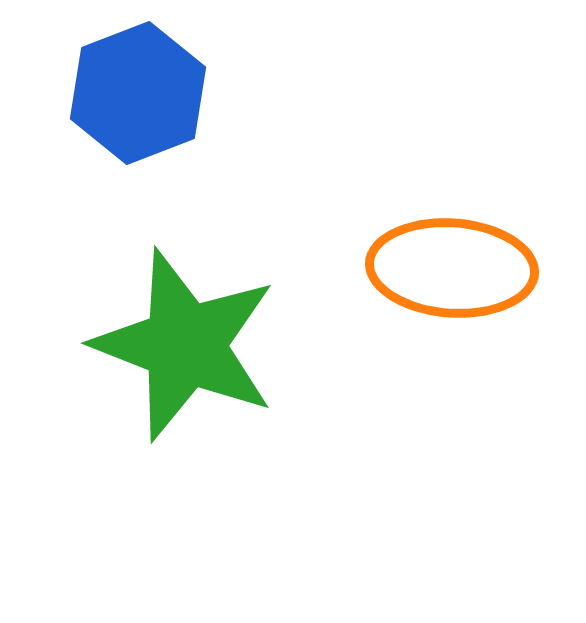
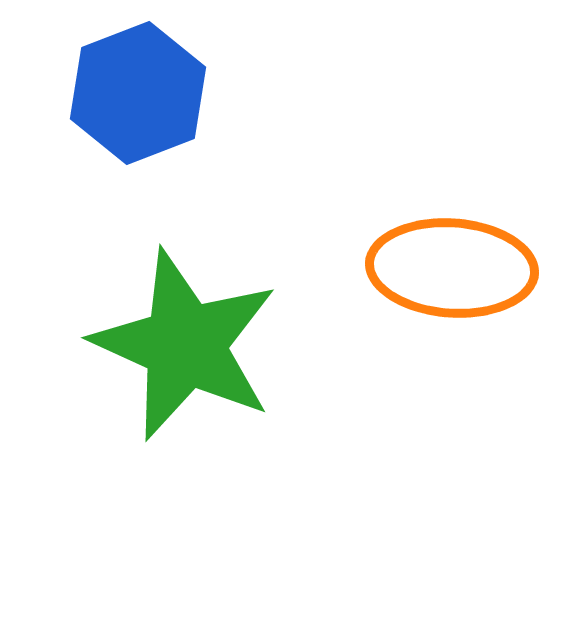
green star: rotated 3 degrees clockwise
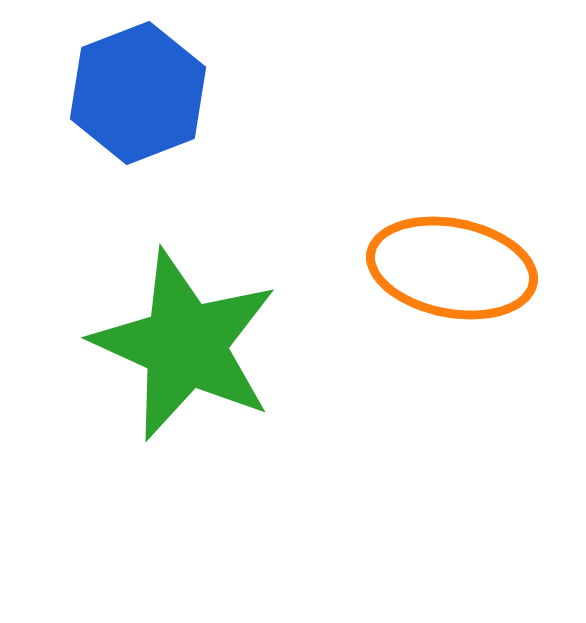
orange ellipse: rotated 7 degrees clockwise
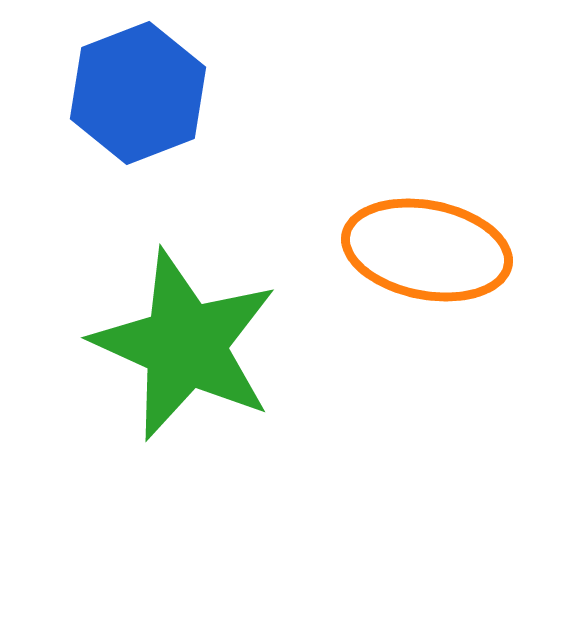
orange ellipse: moved 25 px left, 18 px up
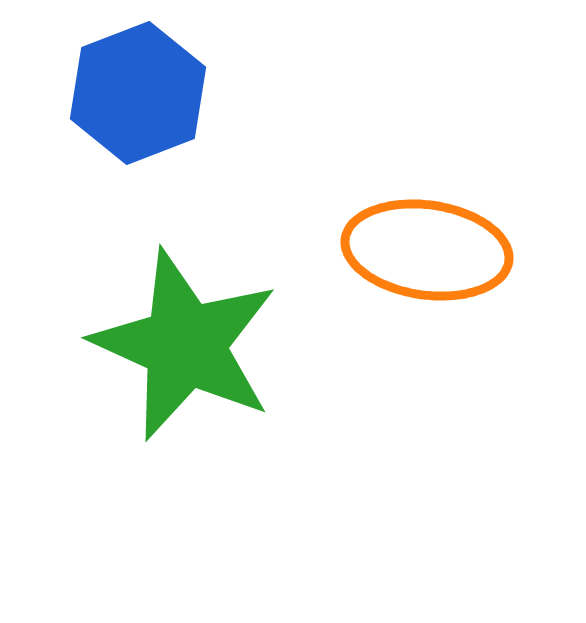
orange ellipse: rotated 3 degrees counterclockwise
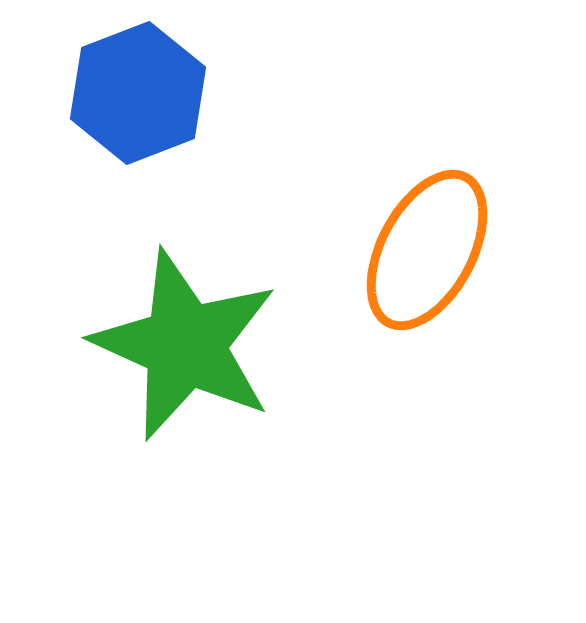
orange ellipse: rotated 70 degrees counterclockwise
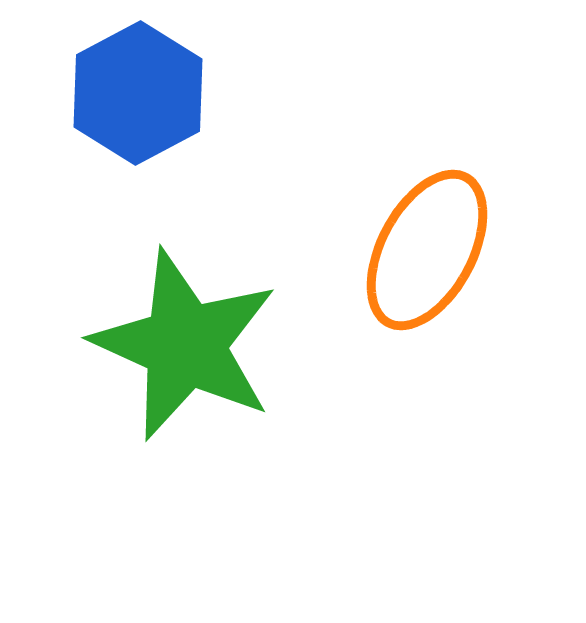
blue hexagon: rotated 7 degrees counterclockwise
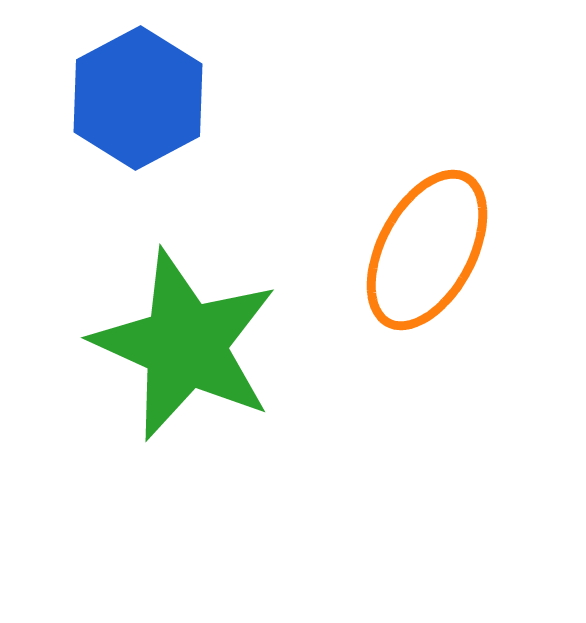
blue hexagon: moved 5 px down
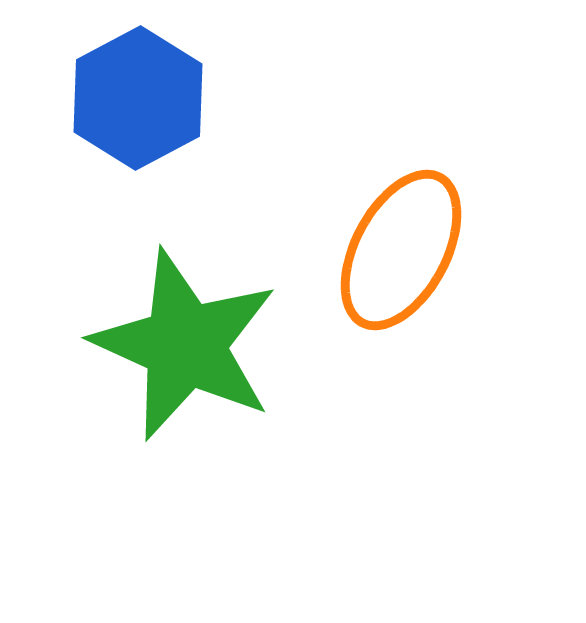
orange ellipse: moved 26 px left
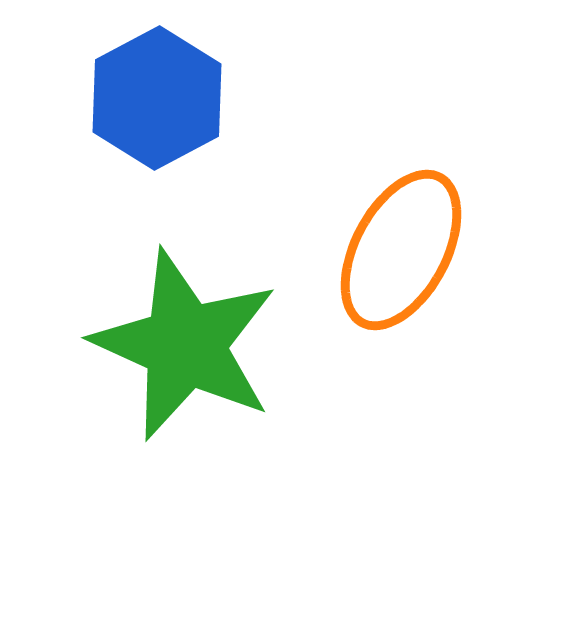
blue hexagon: moved 19 px right
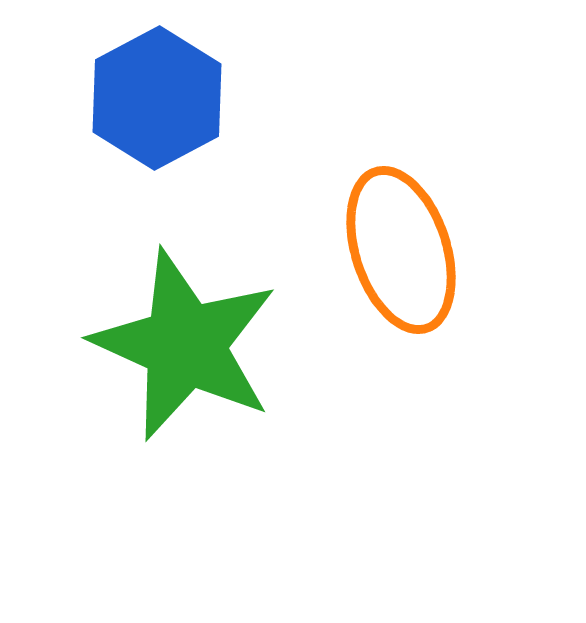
orange ellipse: rotated 46 degrees counterclockwise
